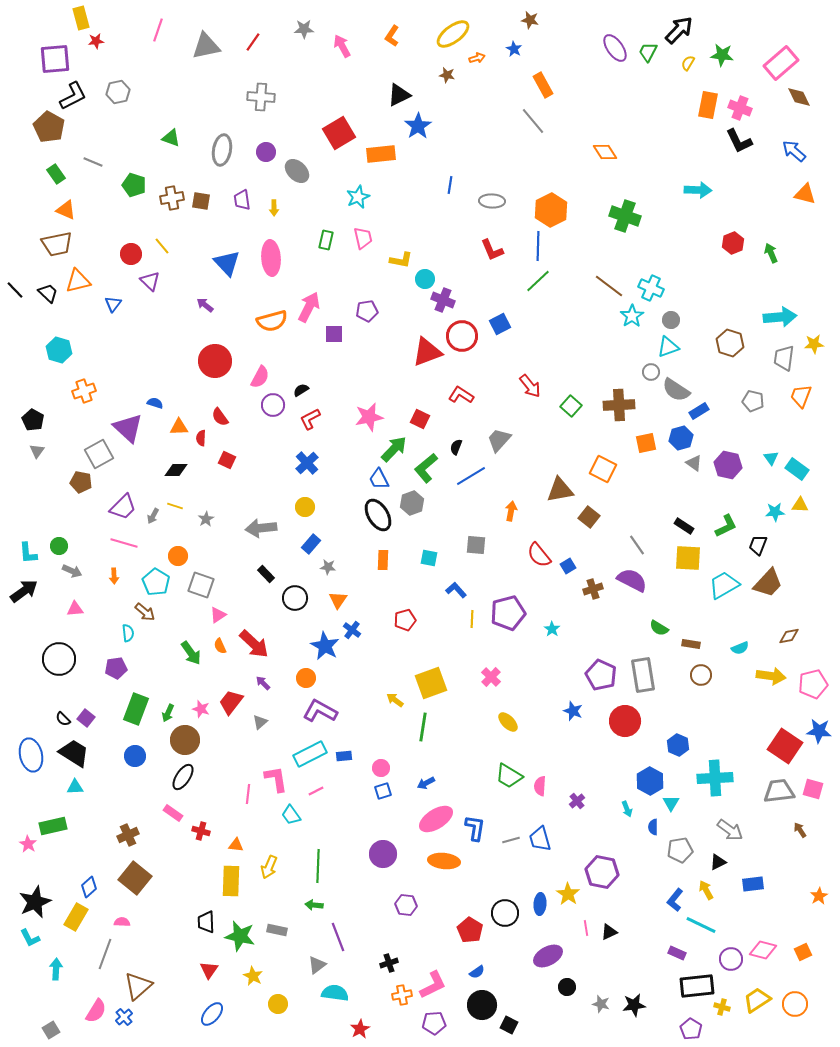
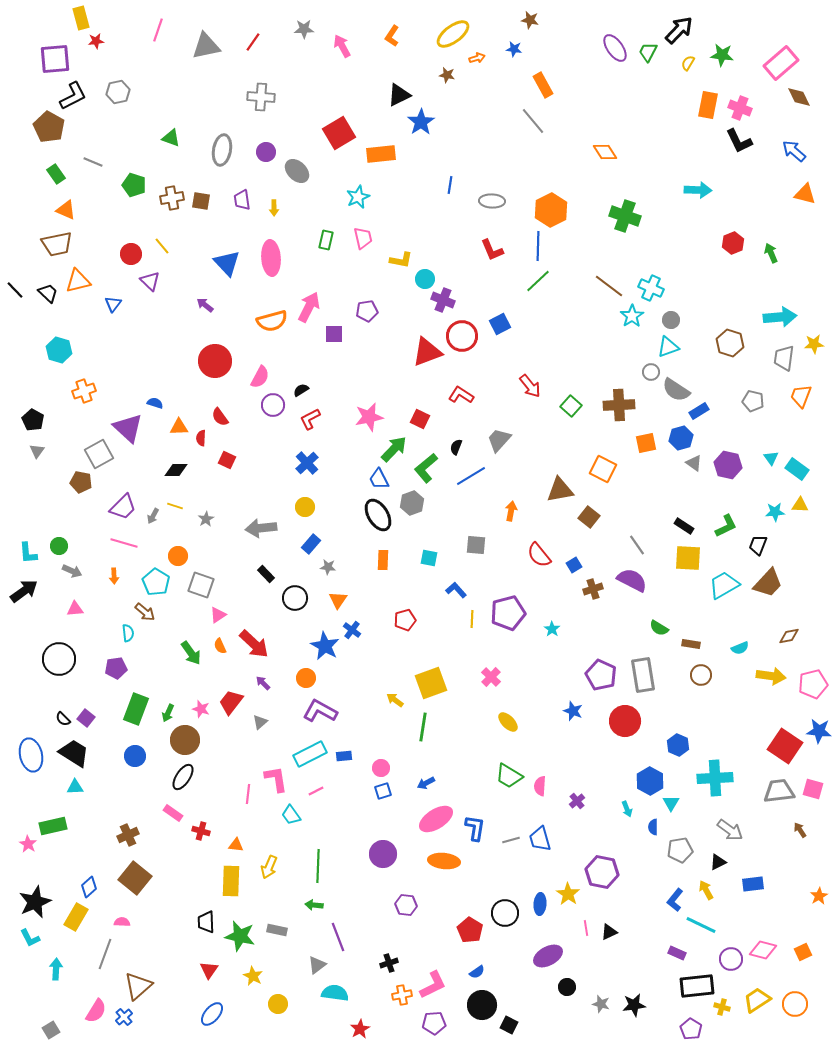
blue star at (514, 49): rotated 21 degrees counterclockwise
blue star at (418, 126): moved 3 px right, 4 px up
blue square at (568, 566): moved 6 px right, 1 px up
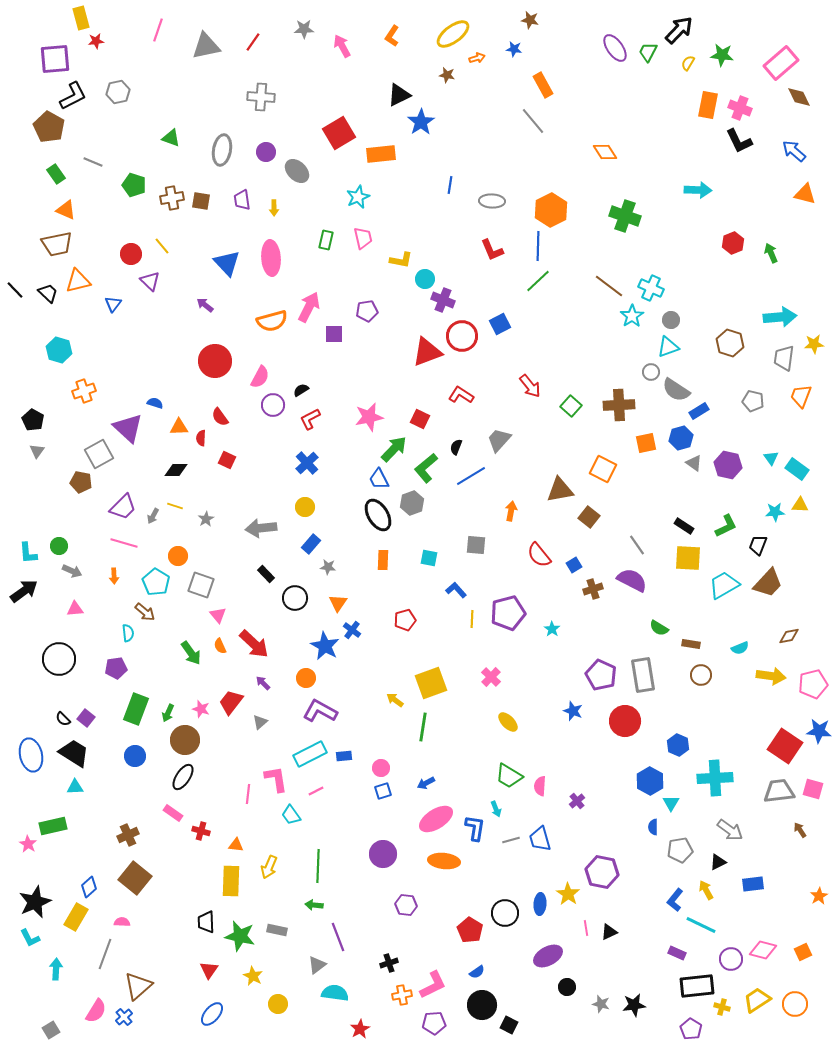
orange triangle at (338, 600): moved 3 px down
pink triangle at (218, 615): rotated 36 degrees counterclockwise
cyan arrow at (627, 809): moved 131 px left
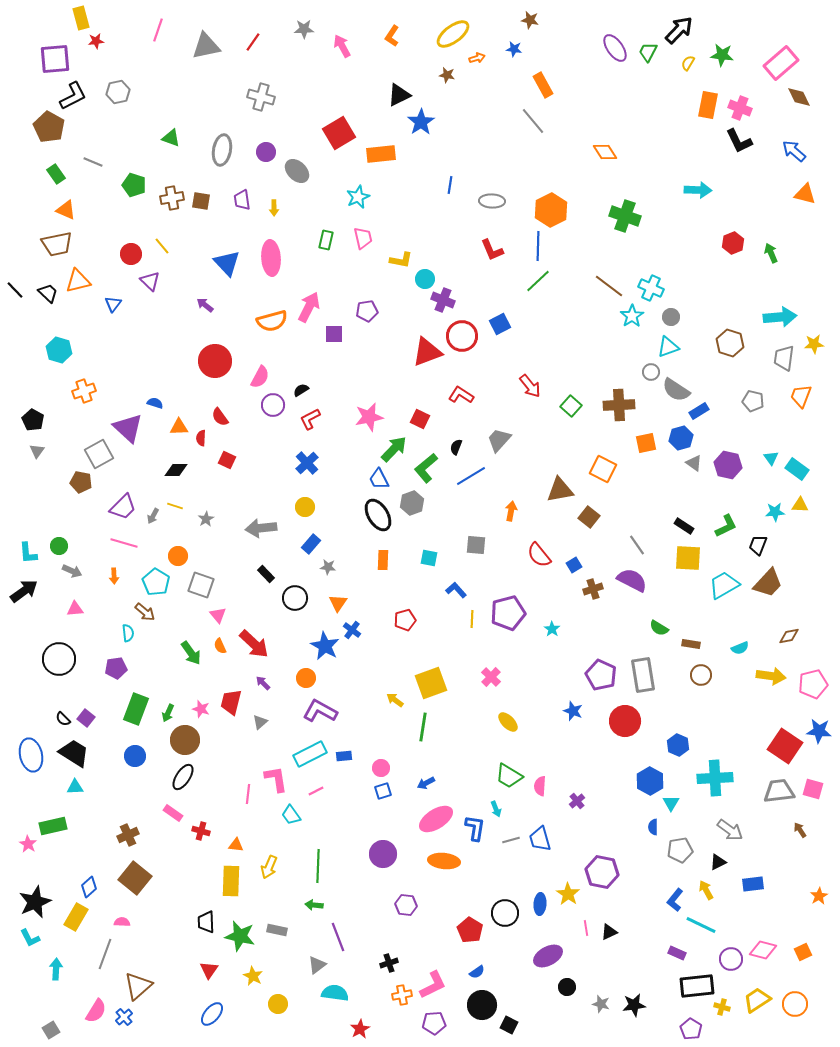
gray cross at (261, 97): rotated 12 degrees clockwise
gray circle at (671, 320): moved 3 px up
red trapezoid at (231, 702): rotated 24 degrees counterclockwise
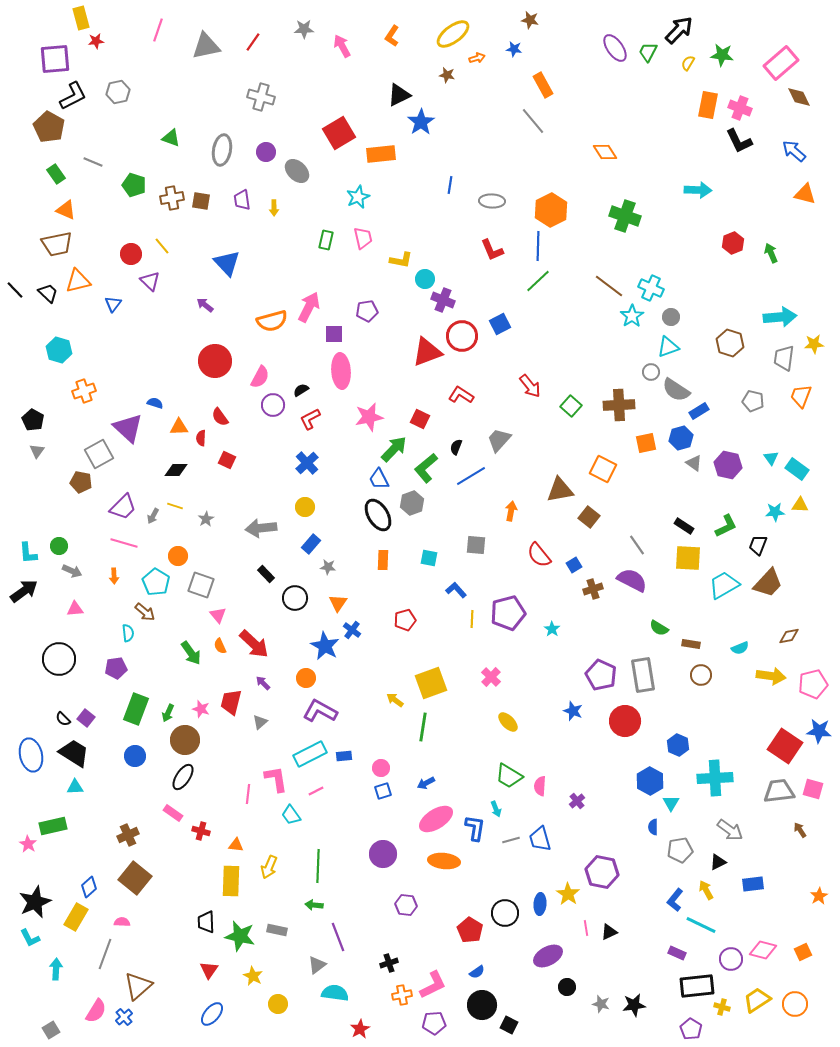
pink ellipse at (271, 258): moved 70 px right, 113 px down
